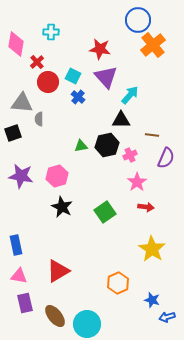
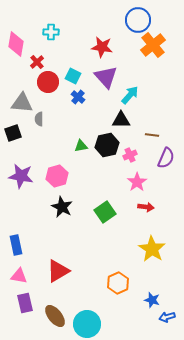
red star: moved 2 px right, 2 px up
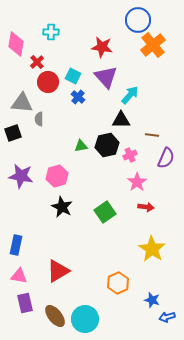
blue rectangle: rotated 24 degrees clockwise
cyan circle: moved 2 px left, 5 px up
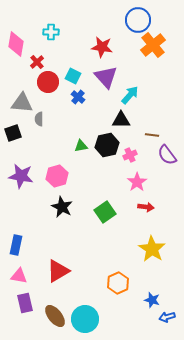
purple semicircle: moved 1 px right, 3 px up; rotated 120 degrees clockwise
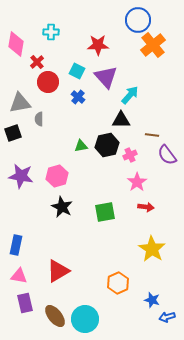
red star: moved 4 px left, 2 px up; rotated 10 degrees counterclockwise
cyan square: moved 4 px right, 5 px up
gray triangle: moved 2 px left; rotated 15 degrees counterclockwise
green square: rotated 25 degrees clockwise
